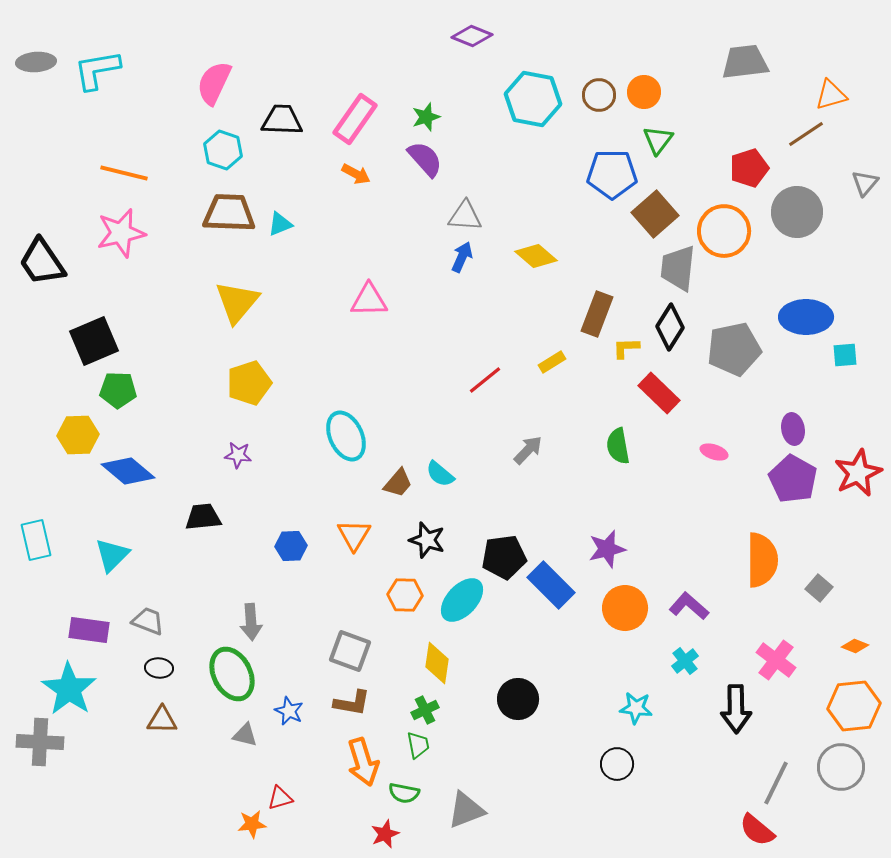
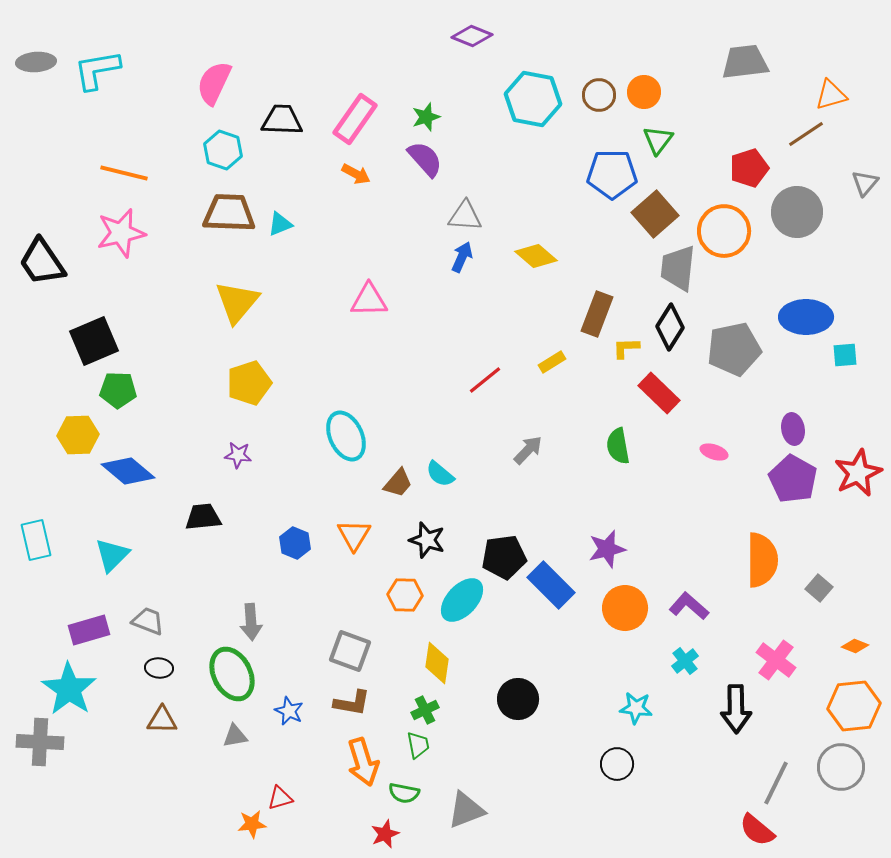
blue hexagon at (291, 546): moved 4 px right, 3 px up; rotated 24 degrees clockwise
purple rectangle at (89, 630): rotated 24 degrees counterclockwise
gray triangle at (245, 735): moved 10 px left, 1 px down; rotated 24 degrees counterclockwise
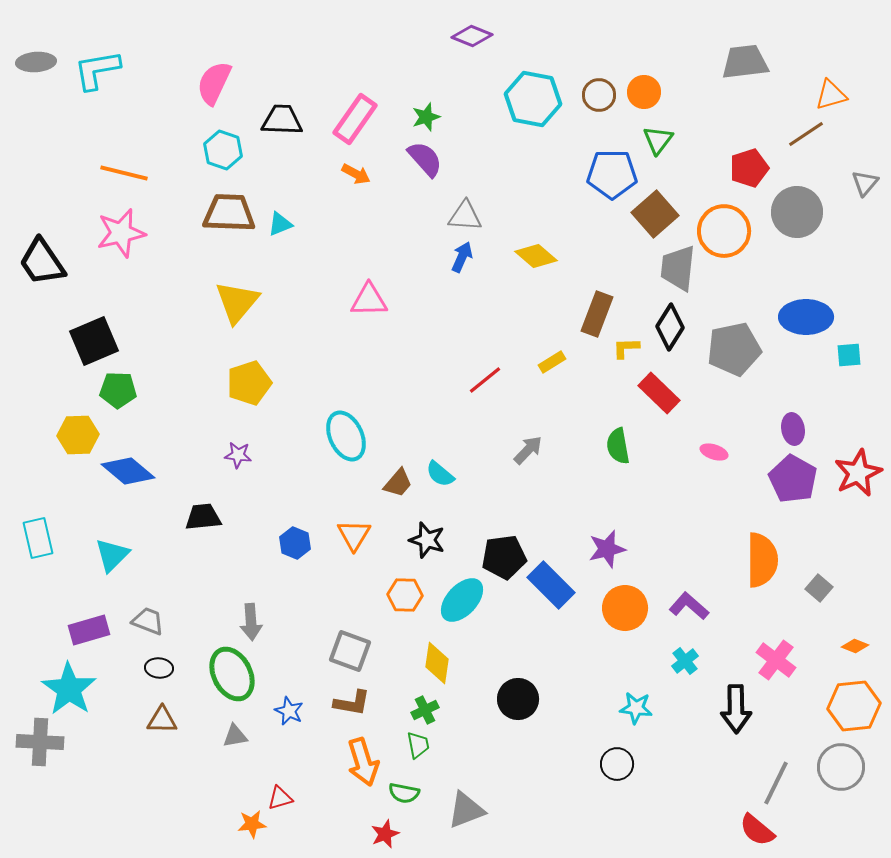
cyan square at (845, 355): moved 4 px right
cyan rectangle at (36, 540): moved 2 px right, 2 px up
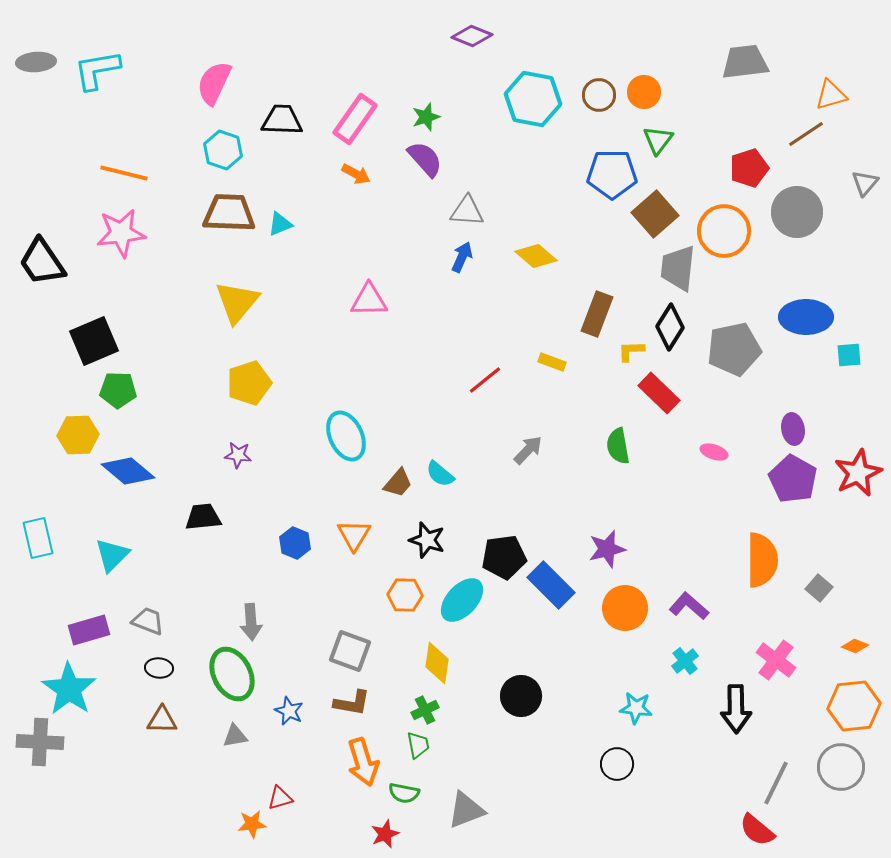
gray triangle at (465, 216): moved 2 px right, 5 px up
pink star at (121, 233): rotated 6 degrees clockwise
yellow L-shape at (626, 348): moved 5 px right, 3 px down
yellow rectangle at (552, 362): rotated 52 degrees clockwise
black circle at (518, 699): moved 3 px right, 3 px up
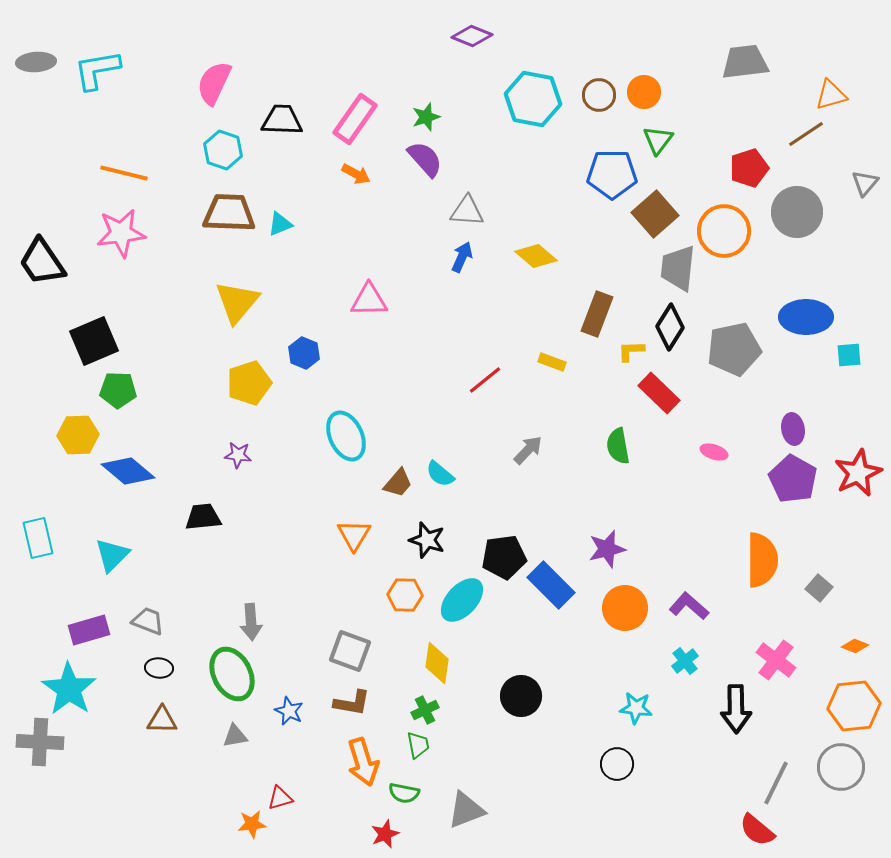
blue hexagon at (295, 543): moved 9 px right, 190 px up
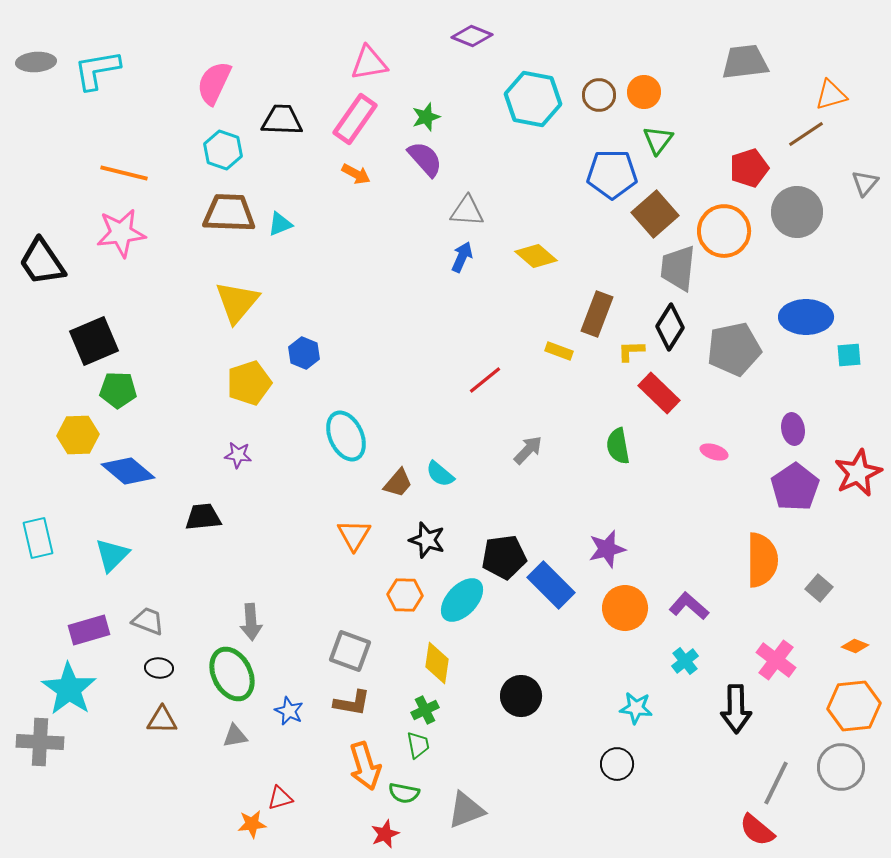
pink triangle at (369, 300): moved 237 px up; rotated 9 degrees counterclockwise
yellow rectangle at (552, 362): moved 7 px right, 11 px up
purple pentagon at (793, 479): moved 2 px right, 8 px down; rotated 9 degrees clockwise
orange arrow at (363, 762): moved 2 px right, 4 px down
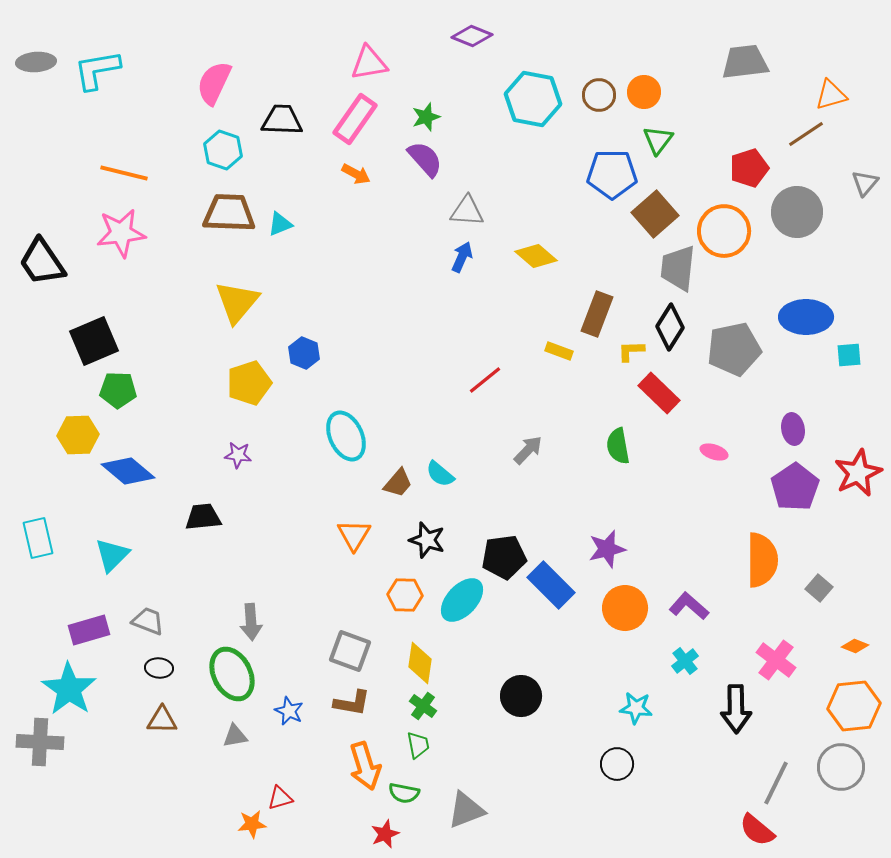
yellow diamond at (437, 663): moved 17 px left
green cross at (425, 710): moved 2 px left, 4 px up; rotated 28 degrees counterclockwise
